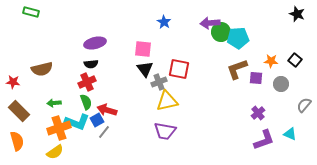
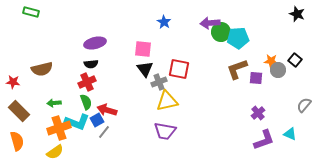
gray circle: moved 3 px left, 14 px up
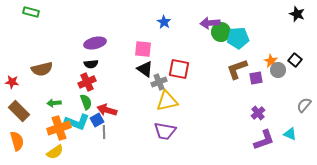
orange star: rotated 24 degrees clockwise
black triangle: rotated 18 degrees counterclockwise
purple square: rotated 16 degrees counterclockwise
red star: moved 1 px left
gray line: rotated 40 degrees counterclockwise
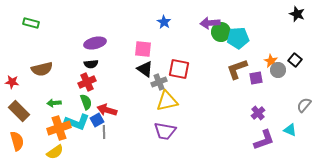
green rectangle: moved 11 px down
cyan triangle: moved 4 px up
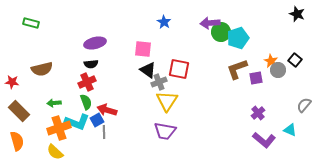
cyan pentagon: rotated 15 degrees counterclockwise
black triangle: moved 3 px right, 1 px down
yellow triangle: rotated 45 degrees counterclockwise
purple L-shape: rotated 60 degrees clockwise
yellow semicircle: rotated 78 degrees clockwise
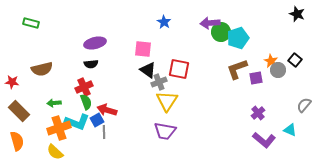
red cross: moved 3 px left, 5 px down
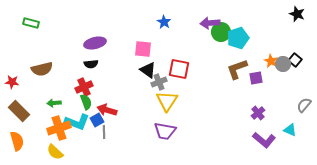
gray circle: moved 5 px right, 6 px up
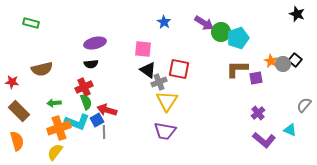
purple arrow: moved 6 px left; rotated 144 degrees counterclockwise
brown L-shape: rotated 20 degrees clockwise
yellow semicircle: rotated 84 degrees clockwise
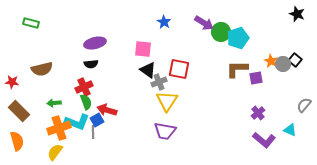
gray line: moved 11 px left
